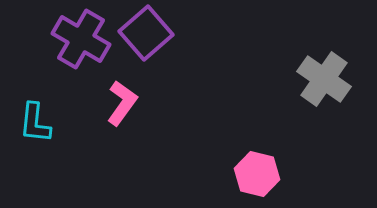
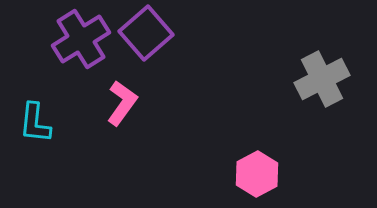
purple cross: rotated 28 degrees clockwise
gray cross: moved 2 px left; rotated 28 degrees clockwise
pink hexagon: rotated 18 degrees clockwise
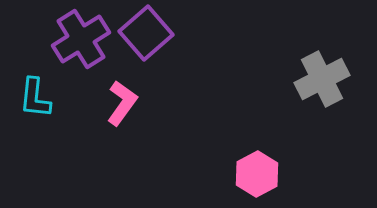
cyan L-shape: moved 25 px up
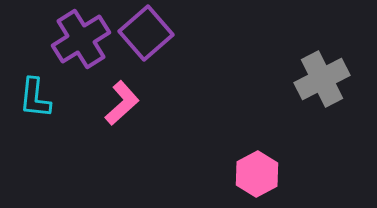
pink L-shape: rotated 12 degrees clockwise
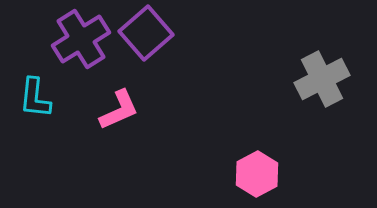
pink L-shape: moved 3 px left, 7 px down; rotated 18 degrees clockwise
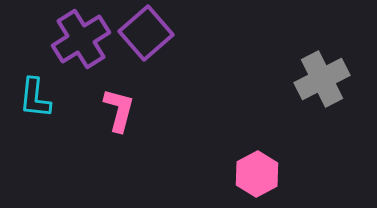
pink L-shape: rotated 51 degrees counterclockwise
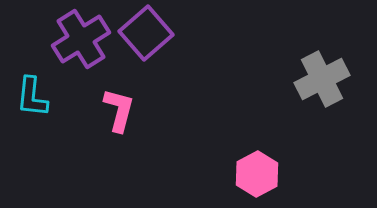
cyan L-shape: moved 3 px left, 1 px up
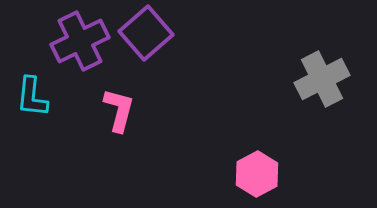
purple cross: moved 1 px left, 2 px down; rotated 6 degrees clockwise
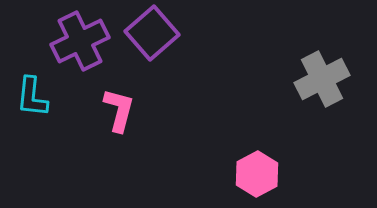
purple square: moved 6 px right
